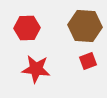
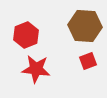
red hexagon: moved 1 px left, 7 px down; rotated 20 degrees counterclockwise
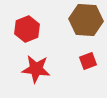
brown hexagon: moved 1 px right, 6 px up
red hexagon: moved 1 px right, 6 px up
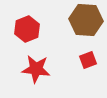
red square: moved 1 px up
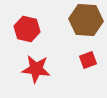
red hexagon: rotated 25 degrees counterclockwise
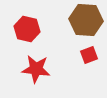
red square: moved 1 px right, 5 px up
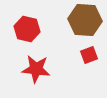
brown hexagon: moved 1 px left
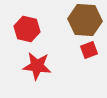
red square: moved 5 px up
red star: moved 1 px right, 3 px up
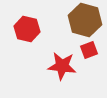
brown hexagon: rotated 12 degrees clockwise
red star: moved 25 px right
